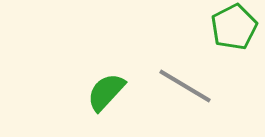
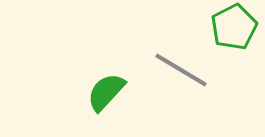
gray line: moved 4 px left, 16 px up
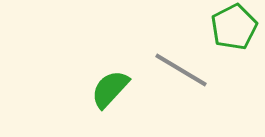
green semicircle: moved 4 px right, 3 px up
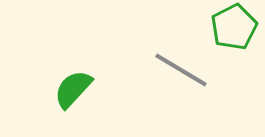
green semicircle: moved 37 px left
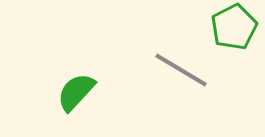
green semicircle: moved 3 px right, 3 px down
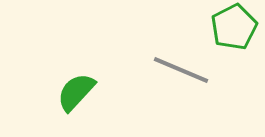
gray line: rotated 8 degrees counterclockwise
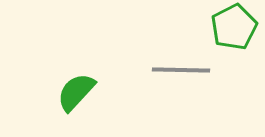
gray line: rotated 22 degrees counterclockwise
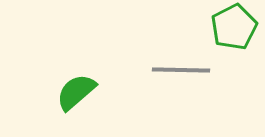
green semicircle: rotated 6 degrees clockwise
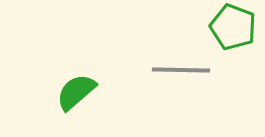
green pentagon: moved 1 px left; rotated 24 degrees counterclockwise
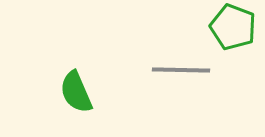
green semicircle: rotated 72 degrees counterclockwise
